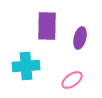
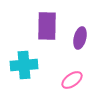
cyan cross: moved 2 px left, 1 px up
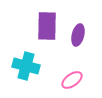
purple ellipse: moved 2 px left, 3 px up
cyan cross: moved 2 px right, 1 px down; rotated 20 degrees clockwise
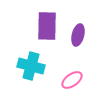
cyan cross: moved 5 px right
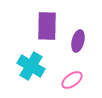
purple ellipse: moved 6 px down
cyan cross: rotated 16 degrees clockwise
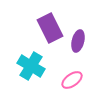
purple rectangle: moved 3 px right, 2 px down; rotated 28 degrees counterclockwise
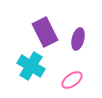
purple rectangle: moved 5 px left, 4 px down
purple ellipse: moved 2 px up
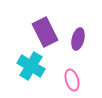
pink ellipse: rotated 70 degrees counterclockwise
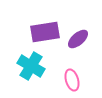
purple rectangle: rotated 72 degrees counterclockwise
purple ellipse: rotated 35 degrees clockwise
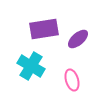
purple rectangle: moved 1 px left, 3 px up
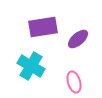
purple rectangle: moved 1 px left, 2 px up
pink ellipse: moved 2 px right, 2 px down
